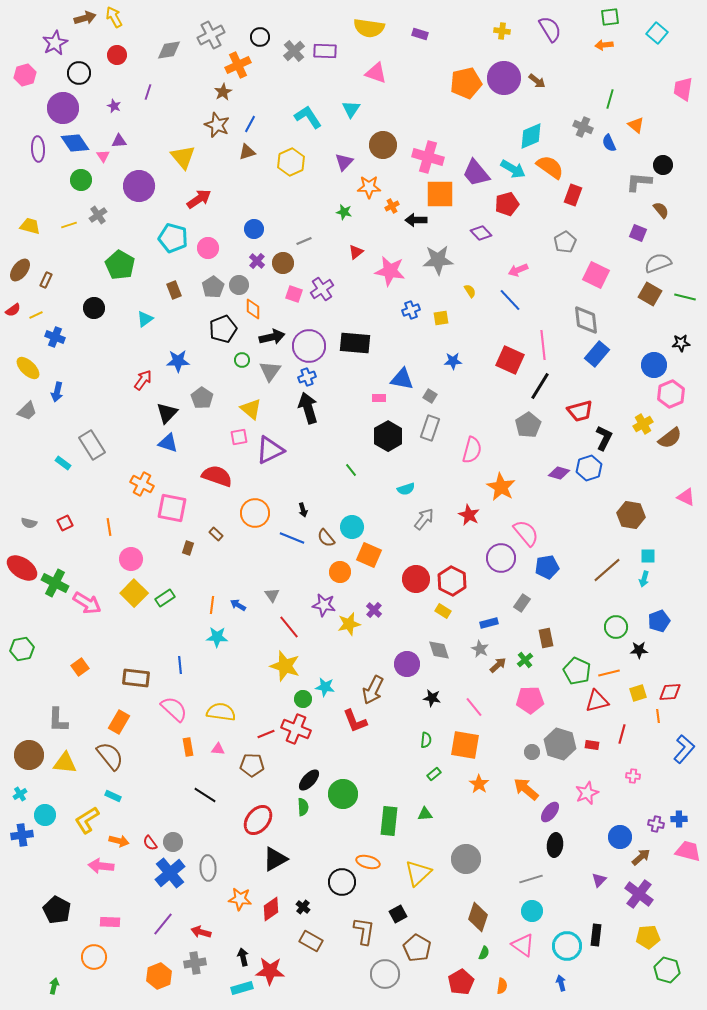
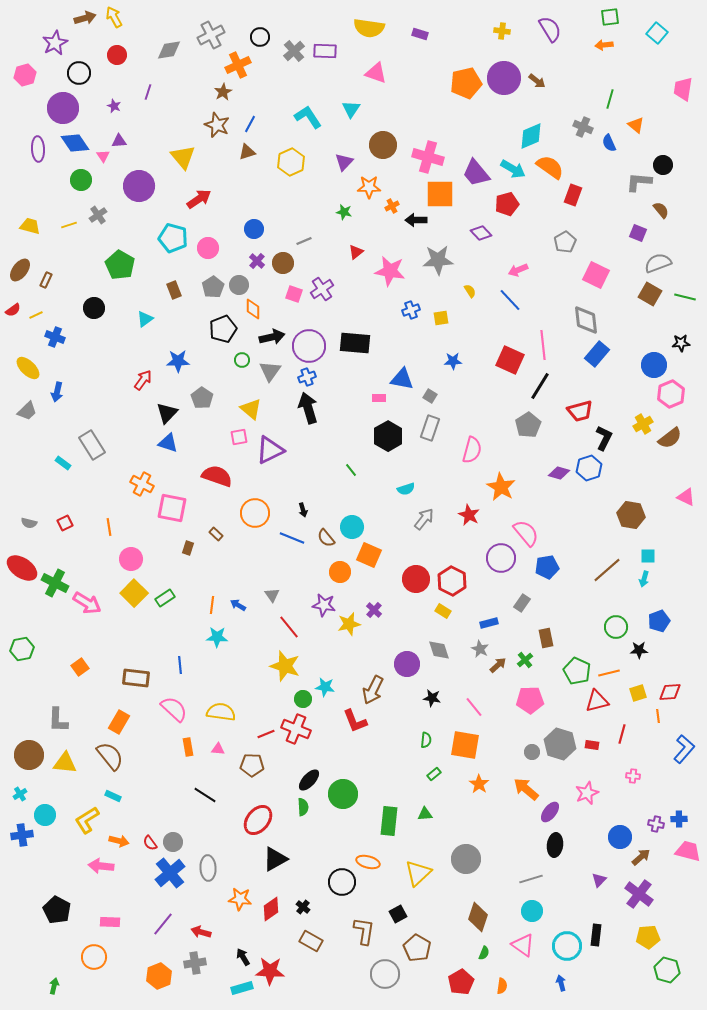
black arrow at (243, 957): rotated 18 degrees counterclockwise
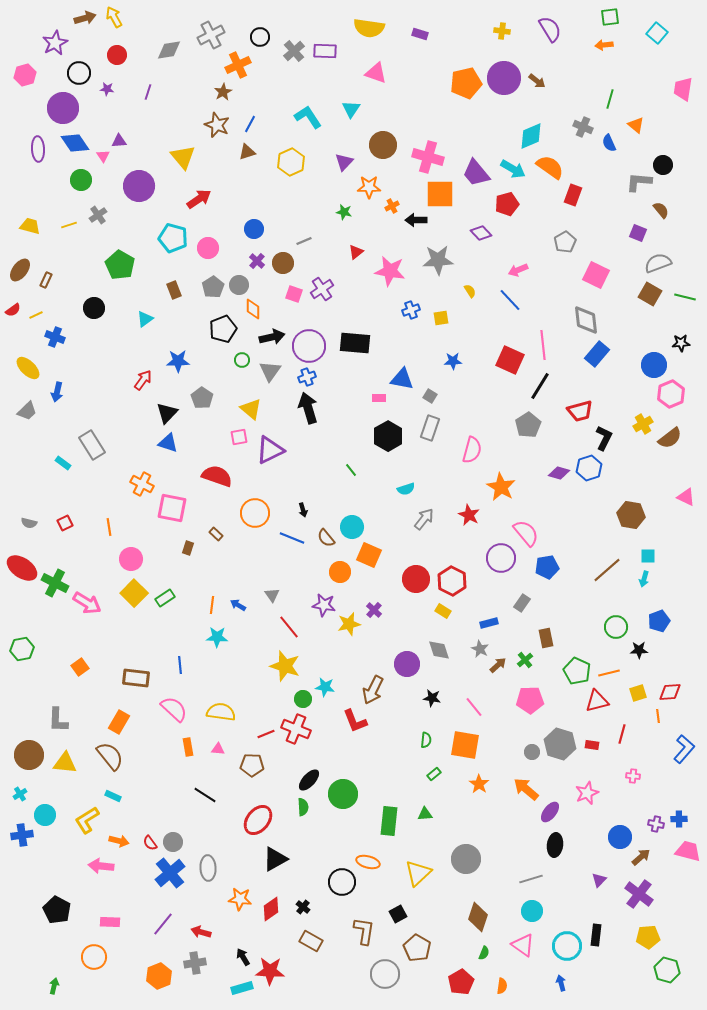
purple star at (114, 106): moved 7 px left, 17 px up; rotated 16 degrees counterclockwise
